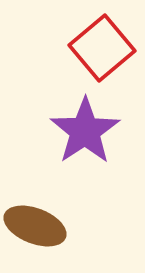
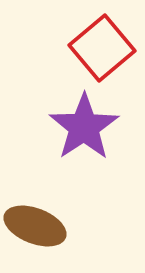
purple star: moved 1 px left, 4 px up
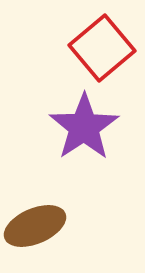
brown ellipse: rotated 44 degrees counterclockwise
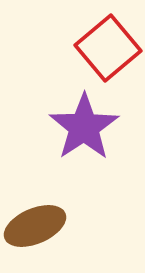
red square: moved 6 px right
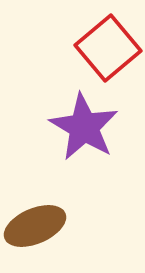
purple star: rotated 8 degrees counterclockwise
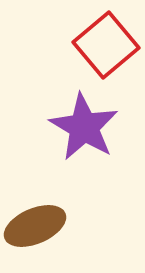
red square: moved 2 px left, 3 px up
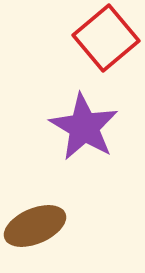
red square: moved 7 px up
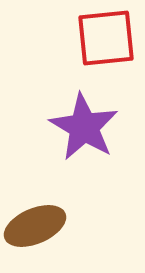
red square: rotated 34 degrees clockwise
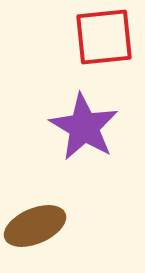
red square: moved 2 px left, 1 px up
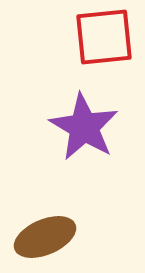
brown ellipse: moved 10 px right, 11 px down
